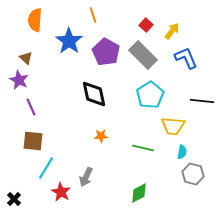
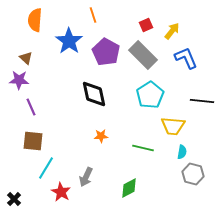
red square: rotated 24 degrees clockwise
purple star: rotated 24 degrees counterclockwise
green diamond: moved 10 px left, 5 px up
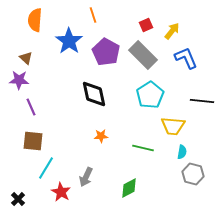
black cross: moved 4 px right
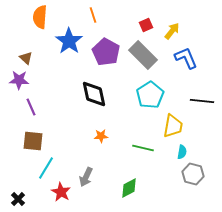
orange semicircle: moved 5 px right, 3 px up
yellow trapezoid: rotated 85 degrees counterclockwise
